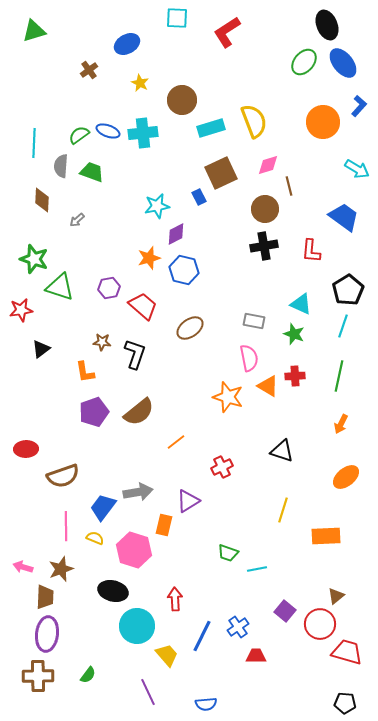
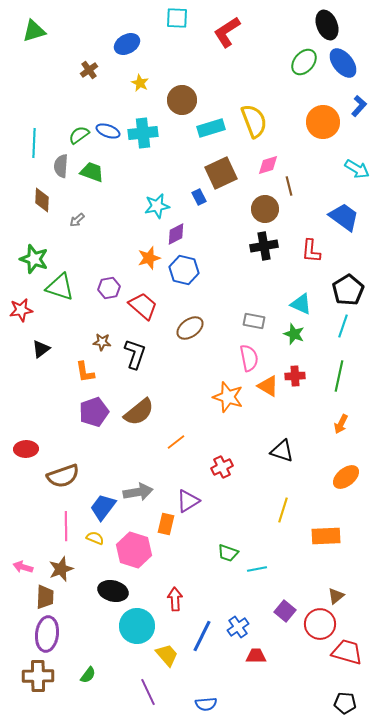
orange rectangle at (164, 525): moved 2 px right, 1 px up
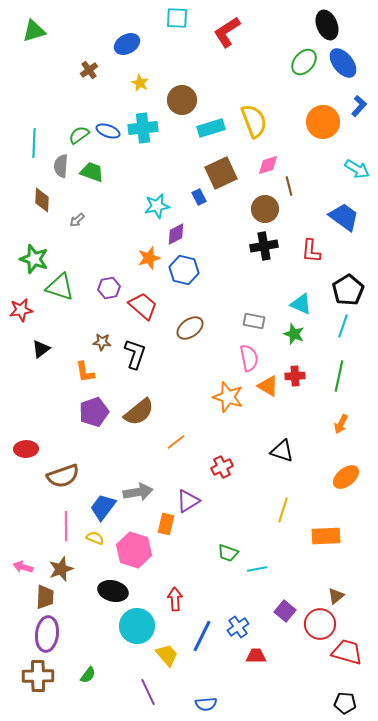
cyan cross at (143, 133): moved 5 px up
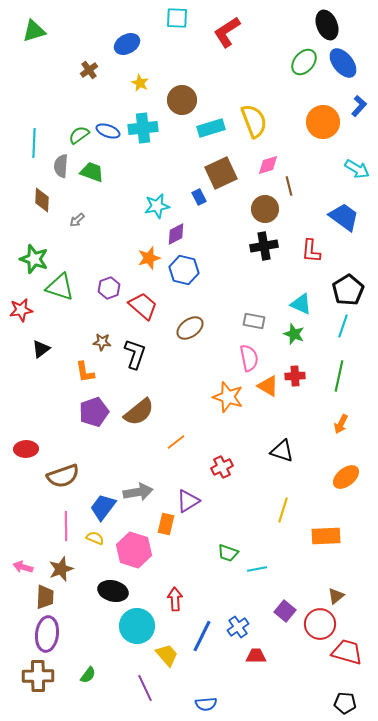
purple hexagon at (109, 288): rotated 10 degrees counterclockwise
purple line at (148, 692): moved 3 px left, 4 px up
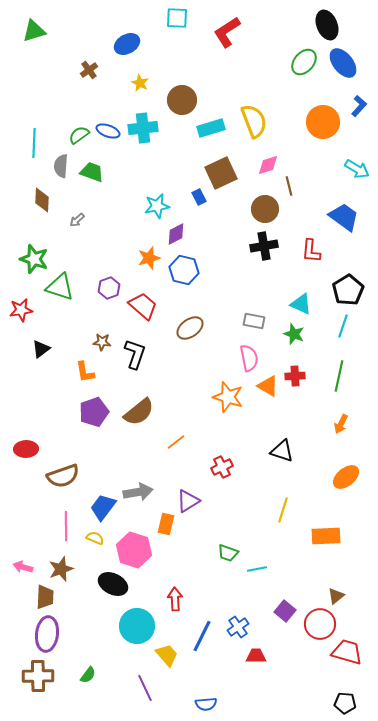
black ellipse at (113, 591): moved 7 px up; rotated 12 degrees clockwise
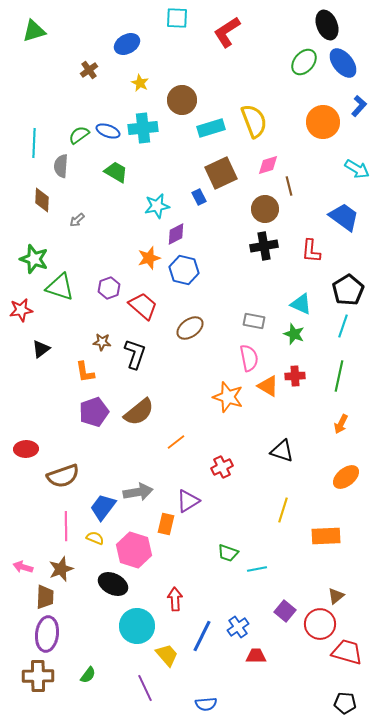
green trapezoid at (92, 172): moved 24 px right; rotated 10 degrees clockwise
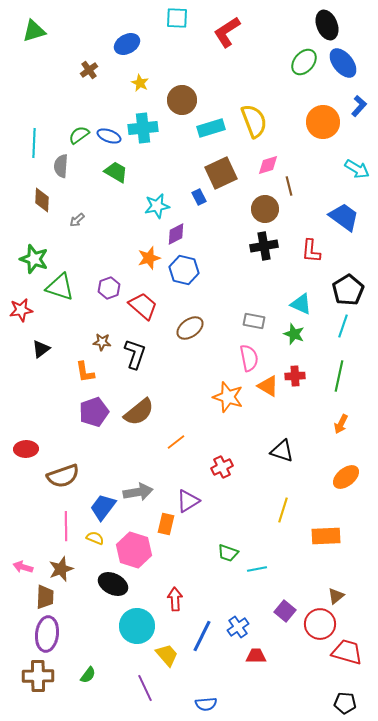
blue ellipse at (108, 131): moved 1 px right, 5 px down
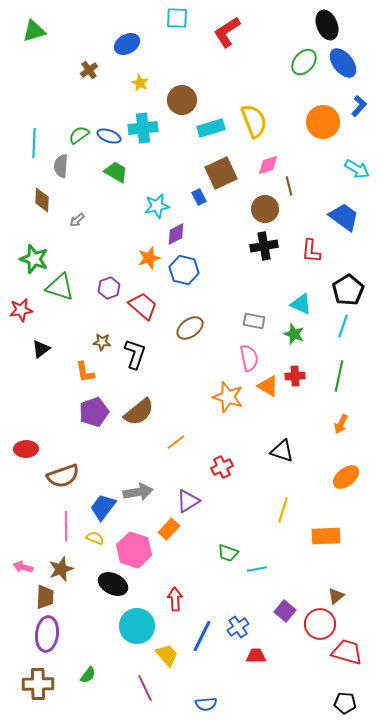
orange rectangle at (166, 524): moved 3 px right, 5 px down; rotated 30 degrees clockwise
brown cross at (38, 676): moved 8 px down
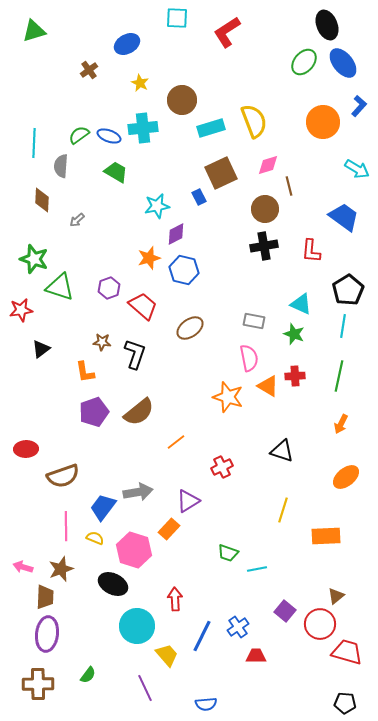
cyan line at (343, 326): rotated 10 degrees counterclockwise
